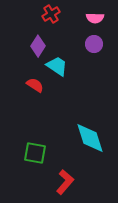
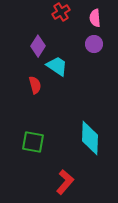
red cross: moved 10 px right, 2 px up
pink semicircle: rotated 84 degrees clockwise
red semicircle: rotated 42 degrees clockwise
cyan diamond: rotated 20 degrees clockwise
green square: moved 2 px left, 11 px up
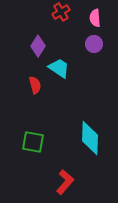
cyan trapezoid: moved 2 px right, 2 px down
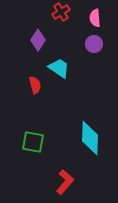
purple diamond: moved 6 px up
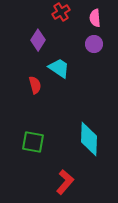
cyan diamond: moved 1 px left, 1 px down
